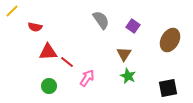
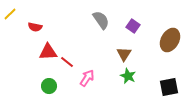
yellow line: moved 2 px left, 3 px down
black square: moved 1 px right, 1 px up
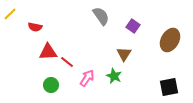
gray semicircle: moved 4 px up
green star: moved 14 px left
green circle: moved 2 px right, 1 px up
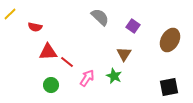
gray semicircle: moved 1 px left, 1 px down; rotated 12 degrees counterclockwise
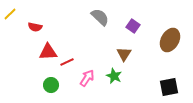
red line: rotated 64 degrees counterclockwise
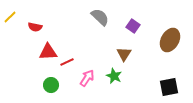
yellow line: moved 3 px down
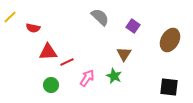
red semicircle: moved 2 px left, 1 px down
black square: rotated 18 degrees clockwise
